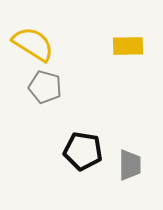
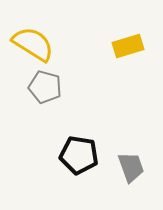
yellow rectangle: rotated 16 degrees counterclockwise
black pentagon: moved 4 px left, 4 px down
gray trapezoid: moved 1 px right, 2 px down; rotated 20 degrees counterclockwise
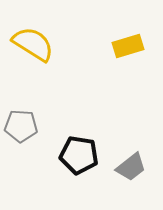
gray pentagon: moved 24 px left, 39 px down; rotated 12 degrees counterclockwise
gray trapezoid: rotated 72 degrees clockwise
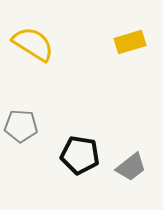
yellow rectangle: moved 2 px right, 4 px up
black pentagon: moved 1 px right
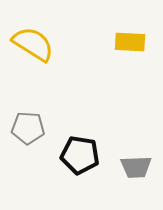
yellow rectangle: rotated 20 degrees clockwise
gray pentagon: moved 7 px right, 2 px down
gray trapezoid: moved 5 px right; rotated 36 degrees clockwise
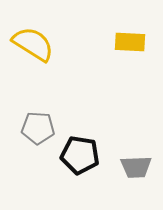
gray pentagon: moved 10 px right
